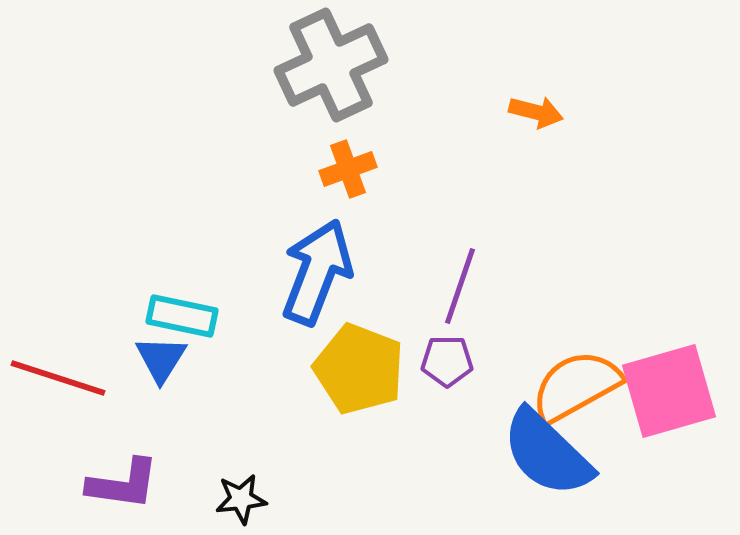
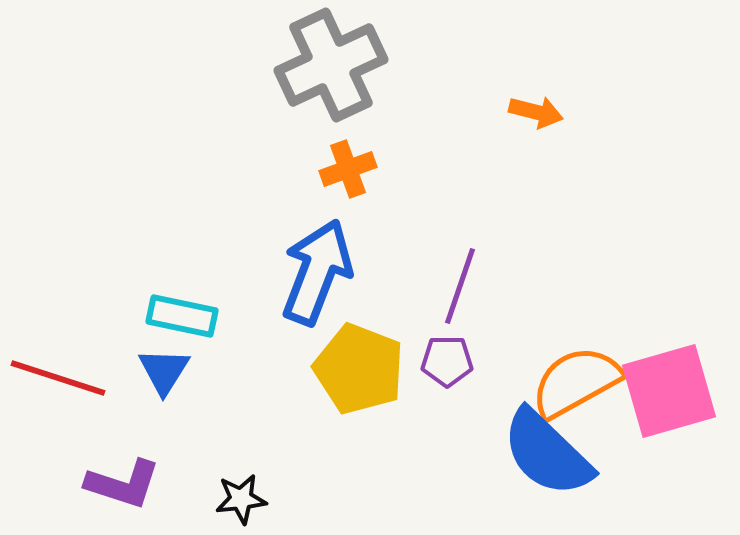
blue triangle: moved 3 px right, 12 px down
orange semicircle: moved 4 px up
purple L-shape: rotated 10 degrees clockwise
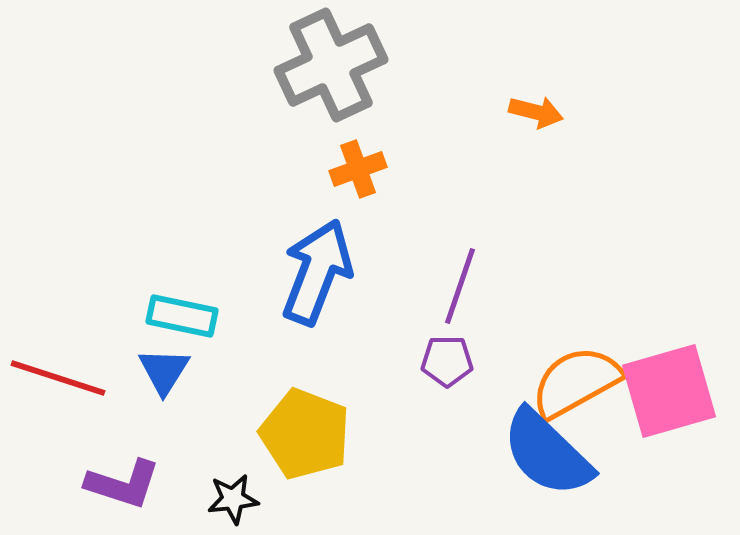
orange cross: moved 10 px right
yellow pentagon: moved 54 px left, 65 px down
black star: moved 8 px left
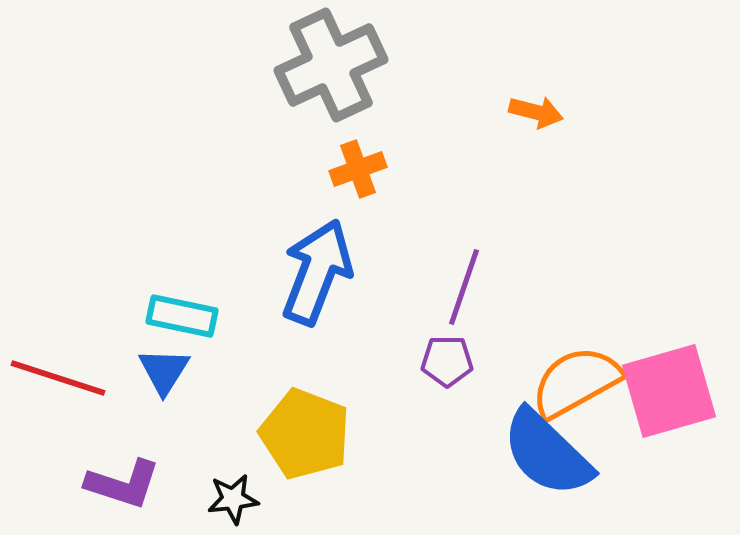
purple line: moved 4 px right, 1 px down
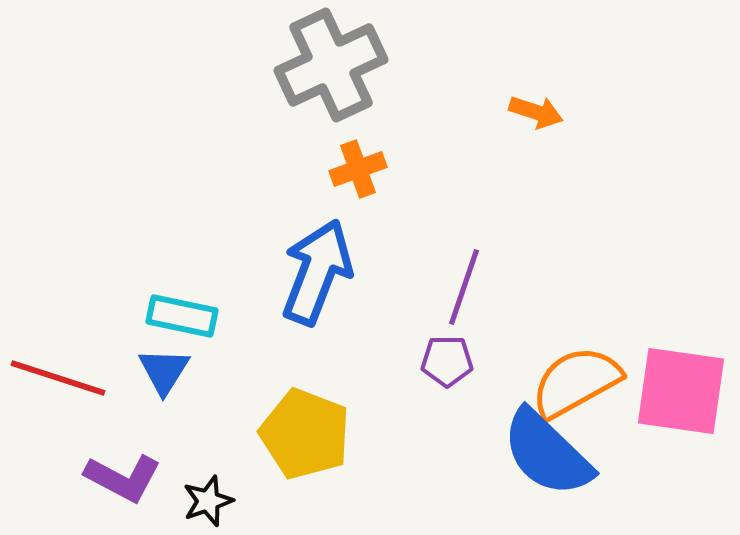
orange arrow: rotated 4 degrees clockwise
pink square: moved 12 px right; rotated 24 degrees clockwise
purple L-shape: moved 6 px up; rotated 10 degrees clockwise
black star: moved 25 px left, 2 px down; rotated 12 degrees counterclockwise
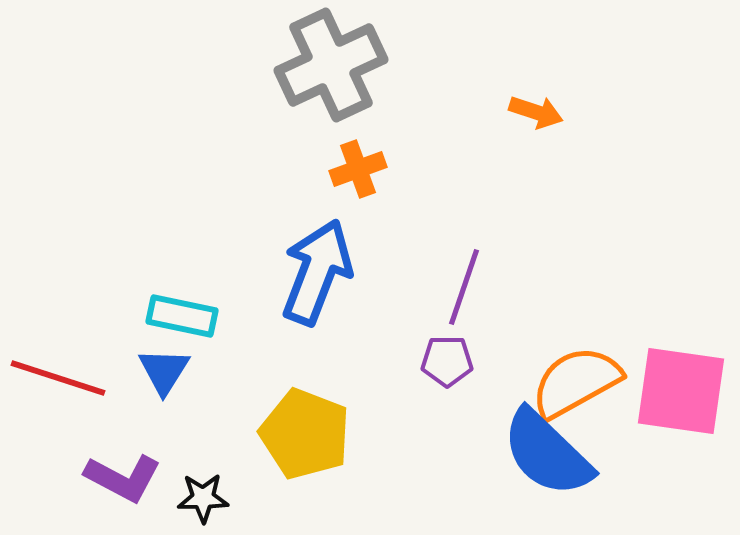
black star: moved 5 px left, 3 px up; rotated 18 degrees clockwise
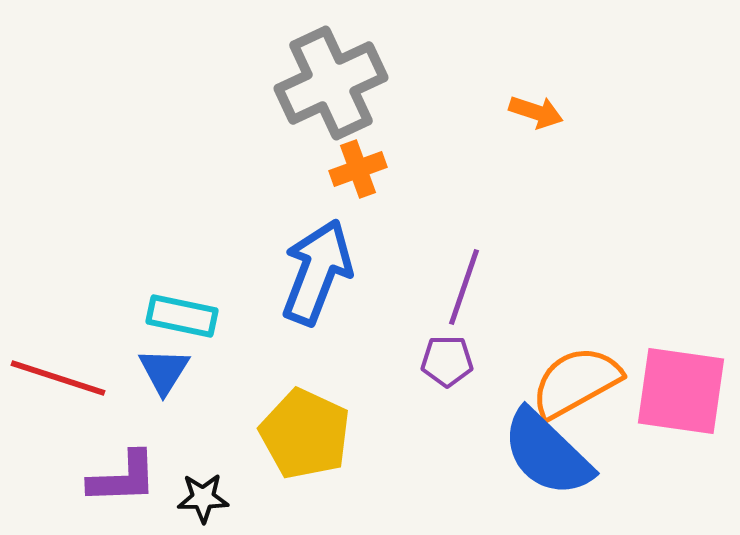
gray cross: moved 18 px down
yellow pentagon: rotated 4 degrees clockwise
purple L-shape: rotated 30 degrees counterclockwise
